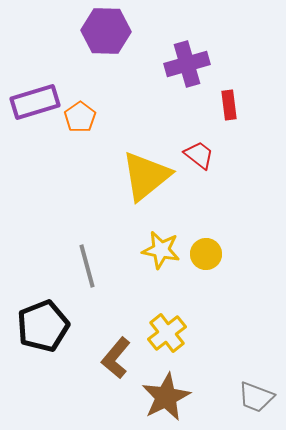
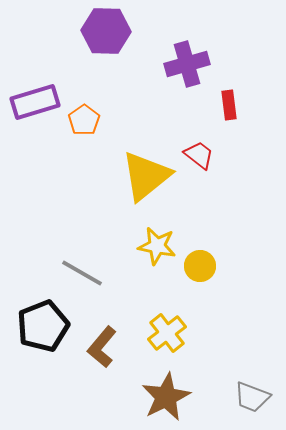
orange pentagon: moved 4 px right, 3 px down
yellow star: moved 4 px left, 4 px up
yellow circle: moved 6 px left, 12 px down
gray line: moved 5 px left, 7 px down; rotated 45 degrees counterclockwise
brown L-shape: moved 14 px left, 11 px up
gray trapezoid: moved 4 px left
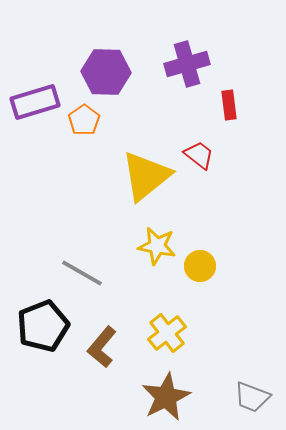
purple hexagon: moved 41 px down
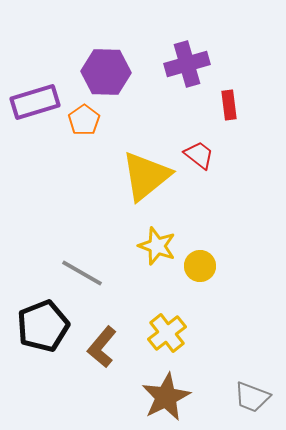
yellow star: rotated 9 degrees clockwise
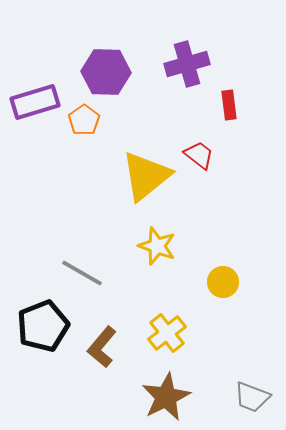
yellow circle: moved 23 px right, 16 px down
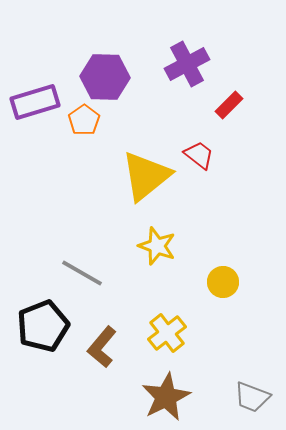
purple cross: rotated 12 degrees counterclockwise
purple hexagon: moved 1 px left, 5 px down
red rectangle: rotated 52 degrees clockwise
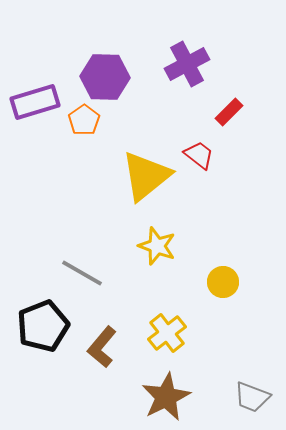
red rectangle: moved 7 px down
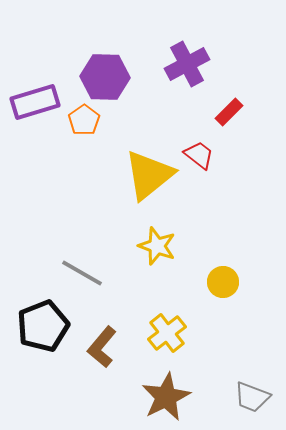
yellow triangle: moved 3 px right, 1 px up
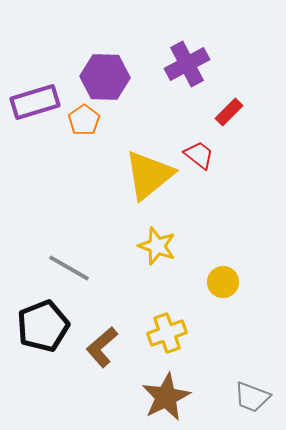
gray line: moved 13 px left, 5 px up
yellow cross: rotated 18 degrees clockwise
brown L-shape: rotated 9 degrees clockwise
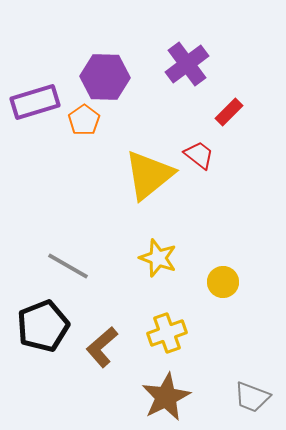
purple cross: rotated 9 degrees counterclockwise
yellow star: moved 1 px right, 12 px down
gray line: moved 1 px left, 2 px up
